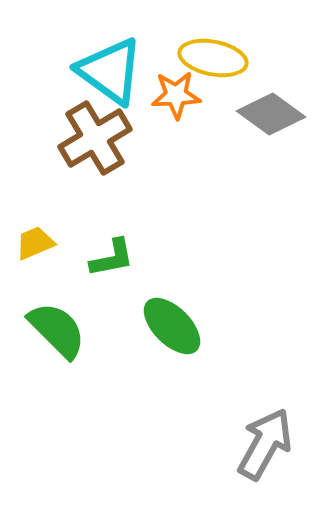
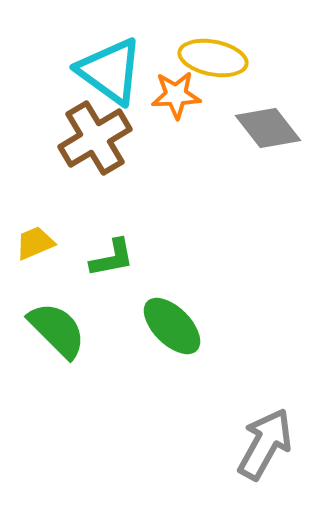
gray diamond: moved 3 px left, 14 px down; rotated 16 degrees clockwise
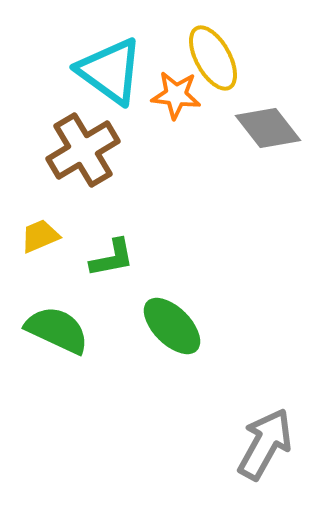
yellow ellipse: rotated 50 degrees clockwise
orange star: rotated 9 degrees clockwise
brown cross: moved 12 px left, 12 px down
yellow trapezoid: moved 5 px right, 7 px up
green semicircle: rotated 20 degrees counterclockwise
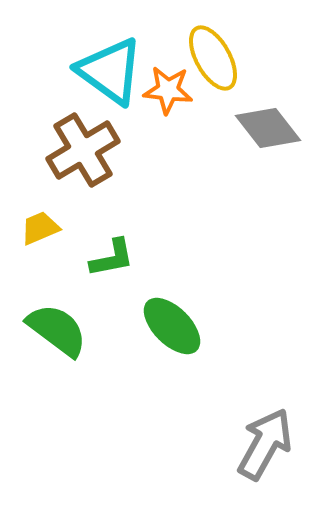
orange star: moved 8 px left, 5 px up
yellow trapezoid: moved 8 px up
green semicircle: rotated 12 degrees clockwise
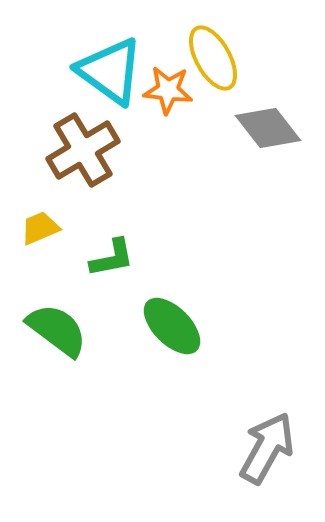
gray arrow: moved 2 px right, 4 px down
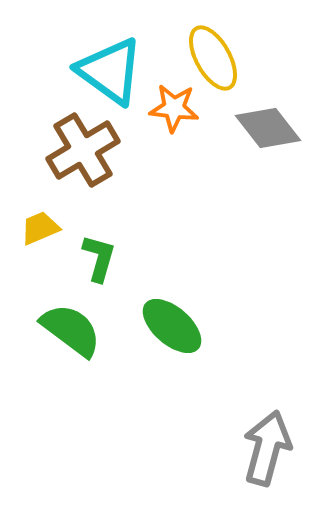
orange star: moved 6 px right, 18 px down
green L-shape: moved 13 px left; rotated 63 degrees counterclockwise
green ellipse: rotated 4 degrees counterclockwise
green semicircle: moved 14 px right
gray arrow: rotated 14 degrees counterclockwise
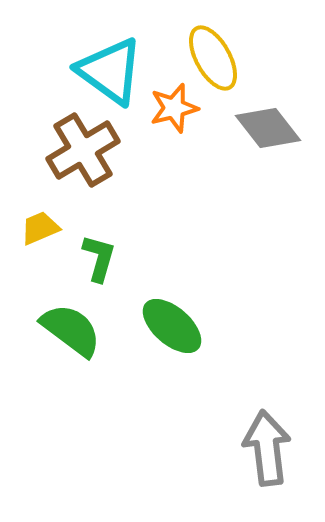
orange star: rotated 21 degrees counterclockwise
gray arrow: rotated 22 degrees counterclockwise
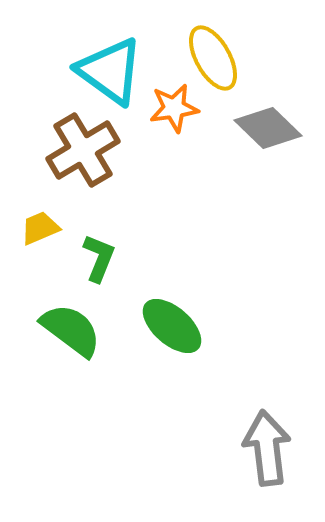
orange star: rotated 6 degrees clockwise
gray diamond: rotated 8 degrees counterclockwise
green L-shape: rotated 6 degrees clockwise
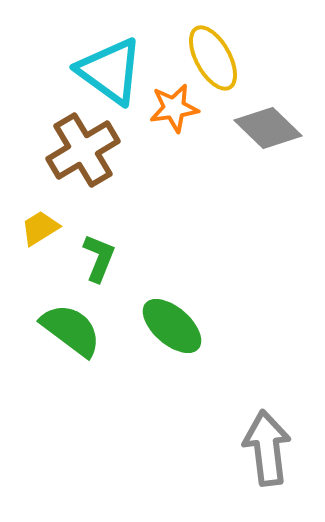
yellow trapezoid: rotated 9 degrees counterclockwise
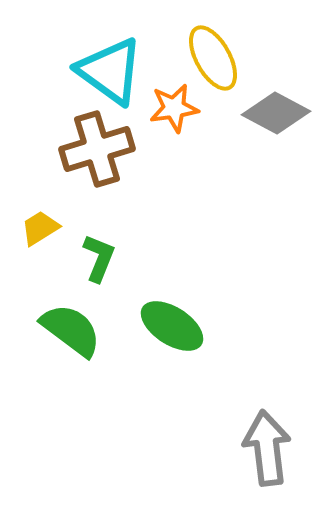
gray diamond: moved 8 px right, 15 px up; rotated 16 degrees counterclockwise
brown cross: moved 14 px right, 1 px up; rotated 14 degrees clockwise
green ellipse: rotated 8 degrees counterclockwise
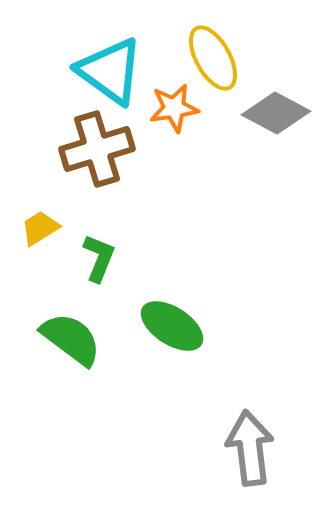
green semicircle: moved 9 px down
gray arrow: moved 17 px left
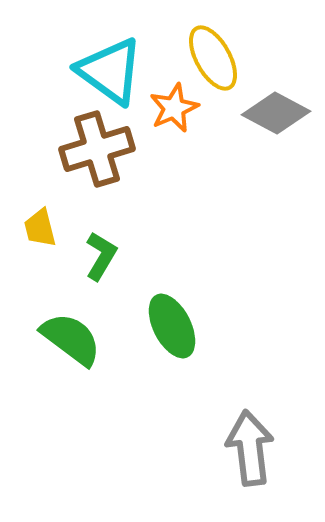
orange star: rotated 15 degrees counterclockwise
yellow trapezoid: rotated 72 degrees counterclockwise
green L-shape: moved 2 px right, 2 px up; rotated 9 degrees clockwise
green ellipse: rotated 30 degrees clockwise
